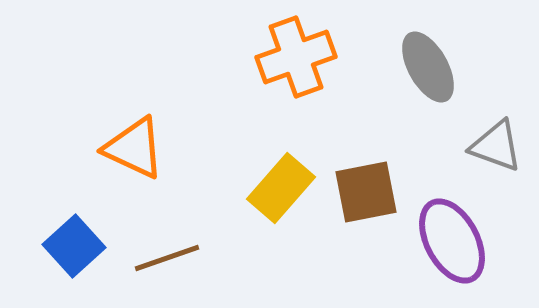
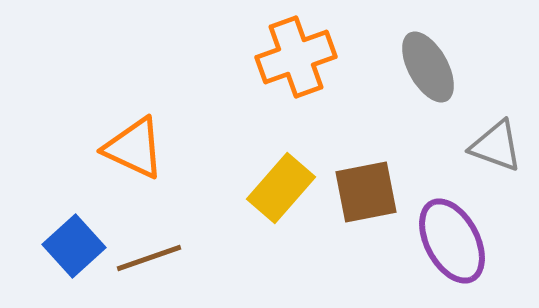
brown line: moved 18 px left
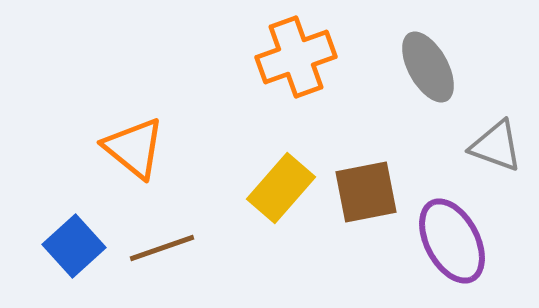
orange triangle: rotated 14 degrees clockwise
brown line: moved 13 px right, 10 px up
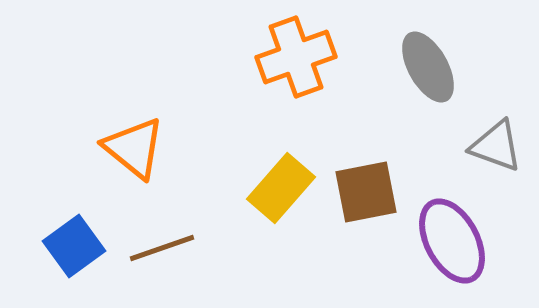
blue square: rotated 6 degrees clockwise
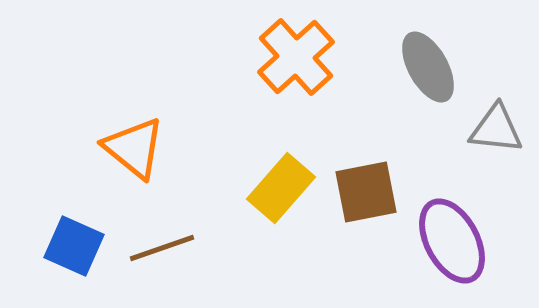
orange cross: rotated 22 degrees counterclockwise
gray triangle: moved 17 px up; rotated 14 degrees counterclockwise
blue square: rotated 30 degrees counterclockwise
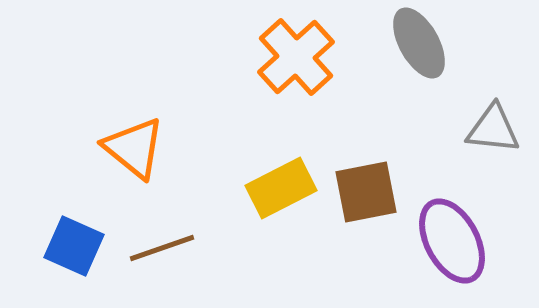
gray ellipse: moved 9 px left, 24 px up
gray triangle: moved 3 px left
yellow rectangle: rotated 22 degrees clockwise
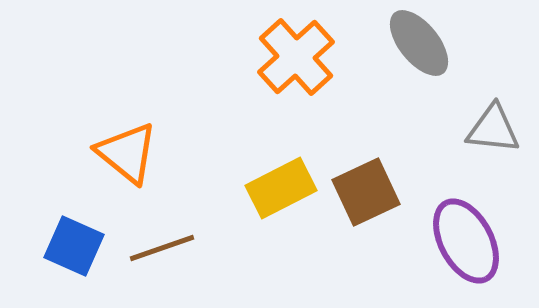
gray ellipse: rotated 10 degrees counterclockwise
orange triangle: moved 7 px left, 5 px down
brown square: rotated 14 degrees counterclockwise
purple ellipse: moved 14 px right
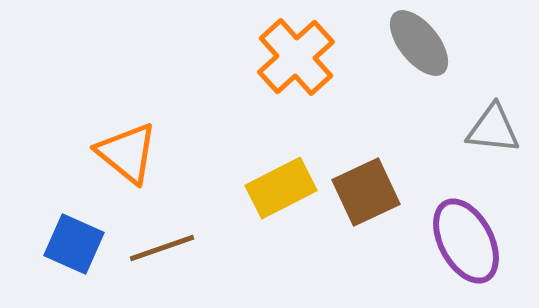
blue square: moved 2 px up
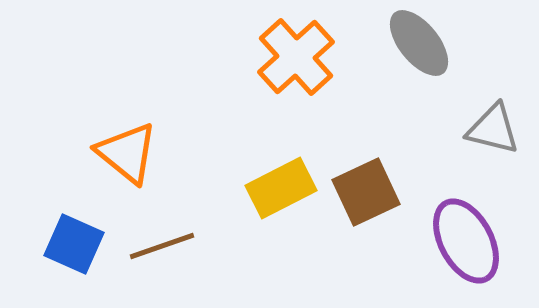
gray triangle: rotated 8 degrees clockwise
brown line: moved 2 px up
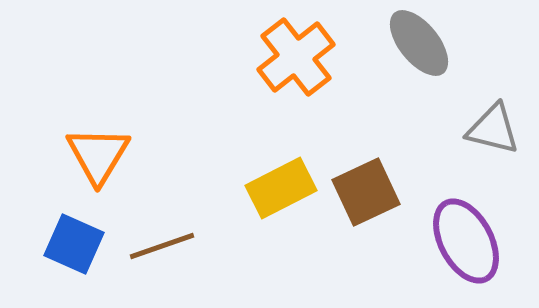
orange cross: rotated 4 degrees clockwise
orange triangle: moved 29 px left, 2 px down; rotated 22 degrees clockwise
